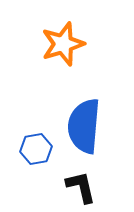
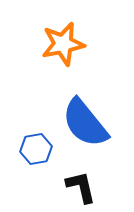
orange star: rotated 6 degrees clockwise
blue semicircle: moved 1 px right, 3 px up; rotated 44 degrees counterclockwise
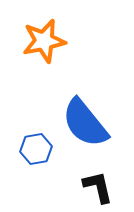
orange star: moved 19 px left, 3 px up
black L-shape: moved 17 px right
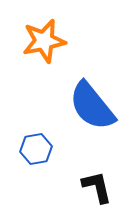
blue semicircle: moved 7 px right, 17 px up
black L-shape: moved 1 px left
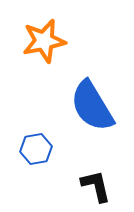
blue semicircle: rotated 8 degrees clockwise
black L-shape: moved 1 px left, 1 px up
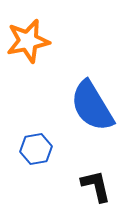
orange star: moved 16 px left
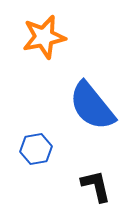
orange star: moved 16 px right, 4 px up
blue semicircle: rotated 8 degrees counterclockwise
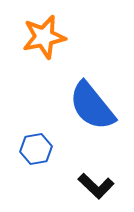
black L-shape: rotated 147 degrees clockwise
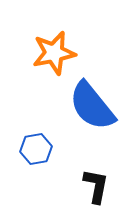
orange star: moved 10 px right, 16 px down
black L-shape: rotated 123 degrees counterclockwise
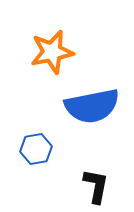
orange star: moved 2 px left, 1 px up
blue semicircle: rotated 62 degrees counterclockwise
